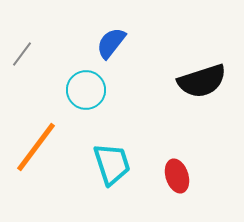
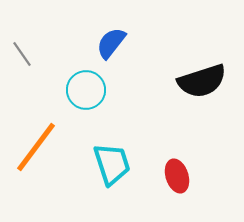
gray line: rotated 72 degrees counterclockwise
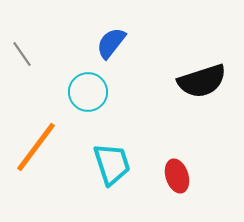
cyan circle: moved 2 px right, 2 px down
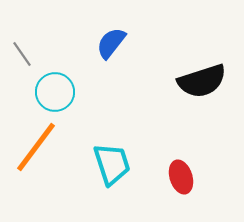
cyan circle: moved 33 px left
red ellipse: moved 4 px right, 1 px down
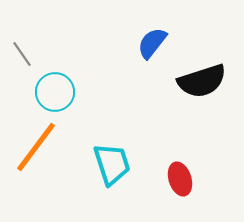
blue semicircle: moved 41 px right
red ellipse: moved 1 px left, 2 px down
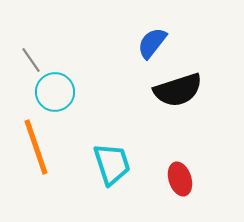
gray line: moved 9 px right, 6 px down
black semicircle: moved 24 px left, 9 px down
orange line: rotated 56 degrees counterclockwise
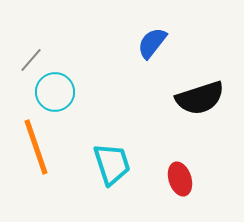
gray line: rotated 76 degrees clockwise
black semicircle: moved 22 px right, 8 px down
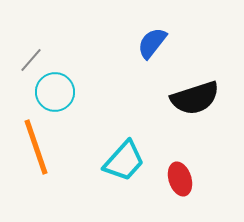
black semicircle: moved 5 px left
cyan trapezoid: moved 12 px right, 3 px up; rotated 60 degrees clockwise
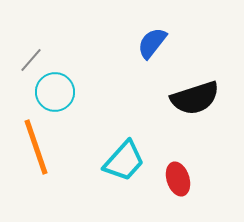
red ellipse: moved 2 px left
